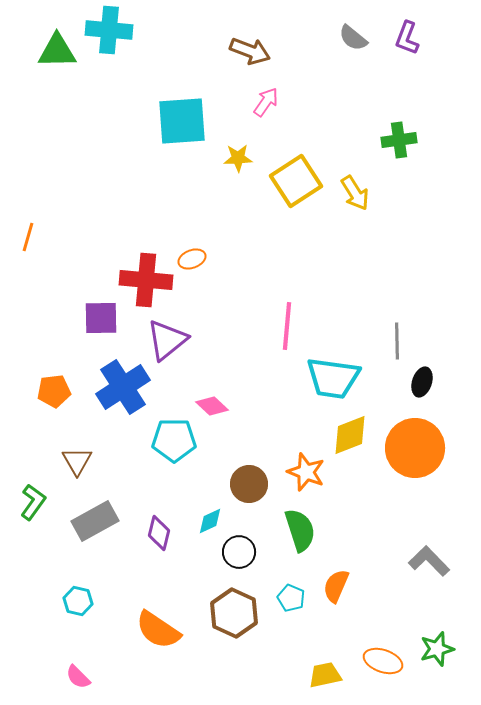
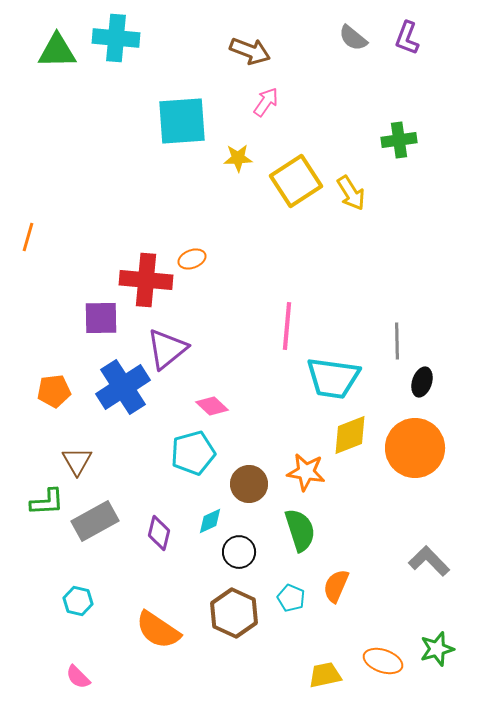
cyan cross at (109, 30): moved 7 px right, 8 px down
yellow arrow at (355, 193): moved 4 px left
purple triangle at (167, 340): moved 9 px down
cyan pentagon at (174, 440): moved 19 px right, 13 px down; rotated 15 degrees counterclockwise
orange star at (306, 472): rotated 12 degrees counterclockwise
green L-shape at (33, 502): moved 14 px right; rotated 51 degrees clockwise
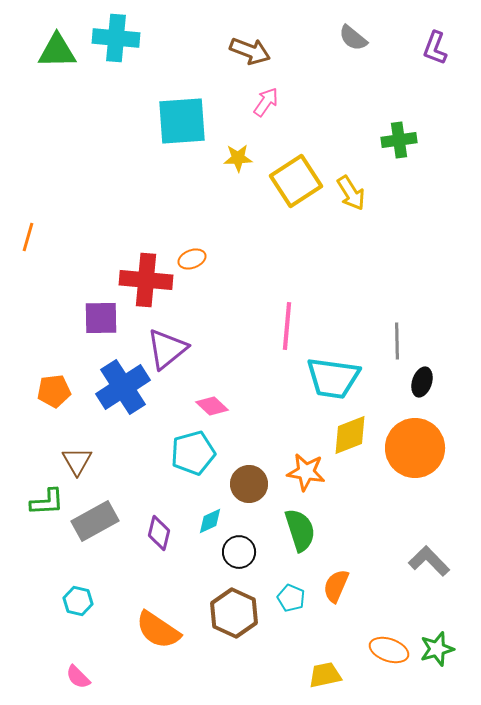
purple L-shape at (407, 38): moved 28 px right, 10 px down
orange ellipse at (383, 661): moved 6 px right, 11 px up
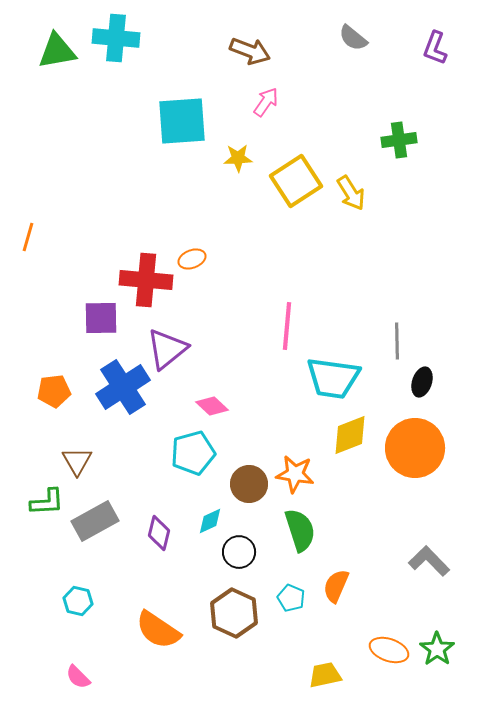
green triangle at (57, 51): rotated 9 degrees counterclockwise
orange star at (306, 472): moved 11 px left, 2 px down
green star at (437, 649): rotated 20 degrees counterclockwise
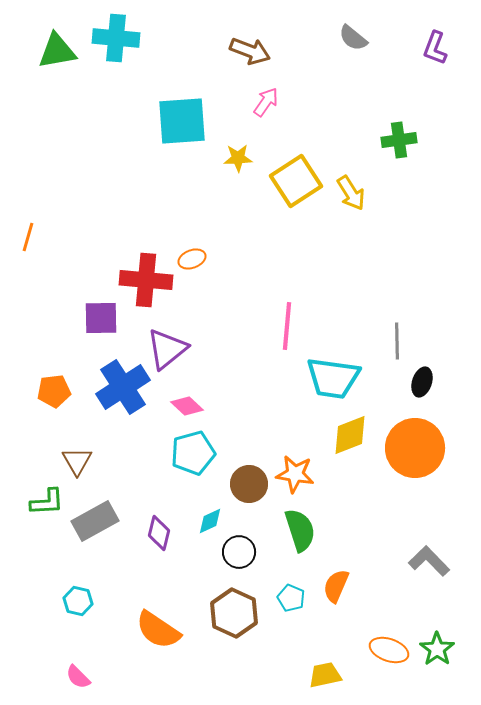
pink diamond at (212, 406): moved 25 px left
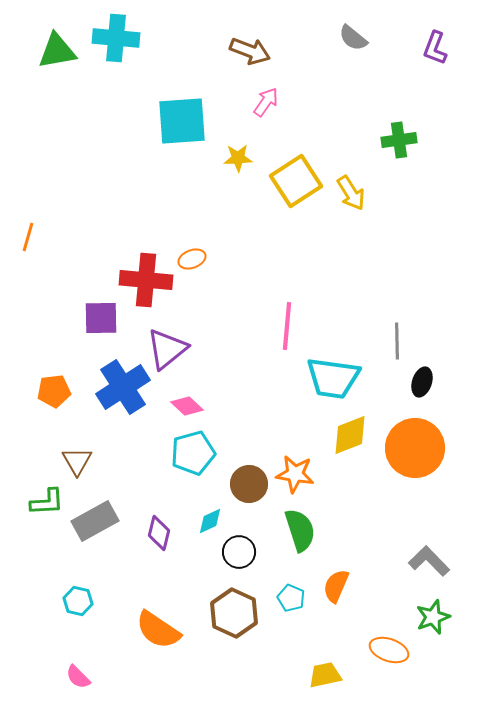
green star at (437, 649): moved 4 px left, 32 px up; rotated 16 degrees clockwise
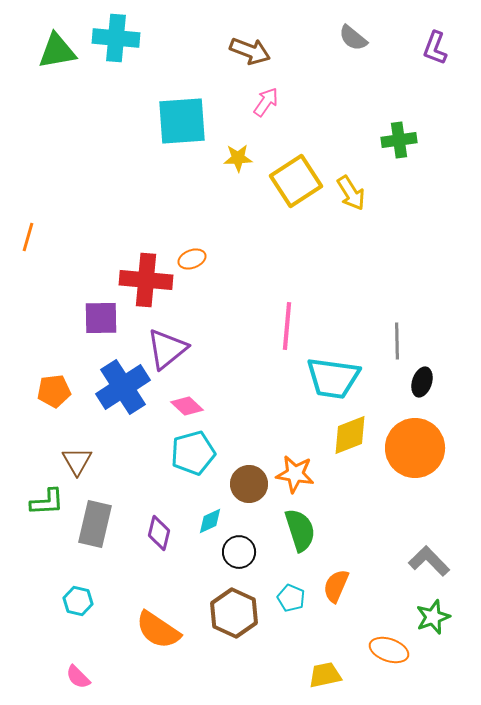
gray rectangle at (95, 521): moved 3 px down; rotated 48 degrees counterclockwise
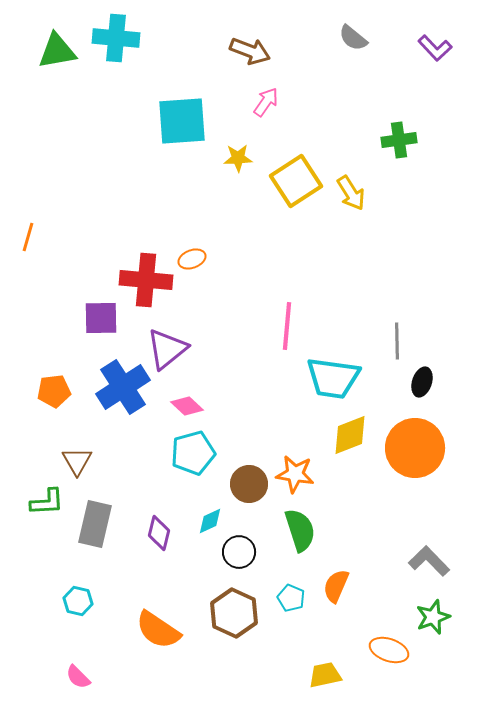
purple L-shape at (435, 48): rotated 64 degrees counterclockwise
